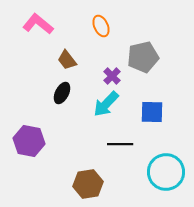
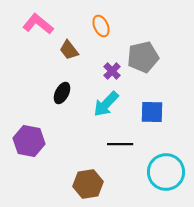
brown trapezoid: moved 2 px right, 10 px up
purple cross: moved 5 px up
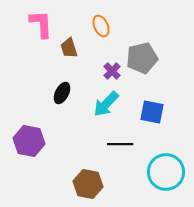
pink L-shape: moved 3 px right; rotated 48 degrees clockwise
brown trapezoid: moved 2 px up; rotated 20 degrees clockwise
gray pentagon: moved 1 px left, 1 px down
blue square: rotated 10 degrees clockwise
brown hexagon: rotated 20 degrees clockwise
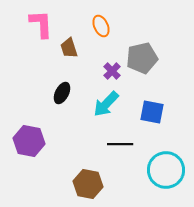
cyan circle: moved 2 px up
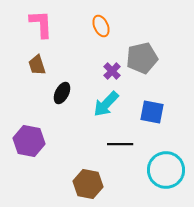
brown trapezoid: moved 32 px left, 17 px down
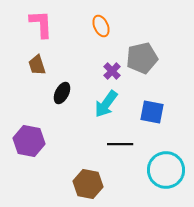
cyan arrow: rotated 8 degrees counterclockwise
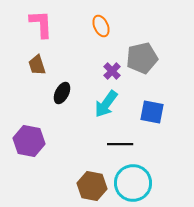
cyan circle: moved 33 px left, 13 px down
brown hexagon: moved 4 px right, 2 px down
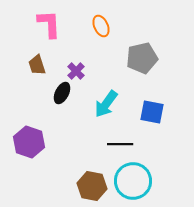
pink L-shape: moved 8 px right
purple cross: moved 36 px left
purple hexagon: moved 1 px down; rotated 8 degrees clockwise
cyan circle: moved 2 px up
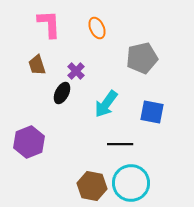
orange ellipse: moved 4 px left, 2 px down
purple hexagon: rotated 20 degrees clockwise
cyan circle: moved 2 px left, 2 px down
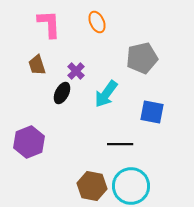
orange ellipse: moved 6 px up
cyan arrow: moved 10 px up
cyan circle: moved 3 px down
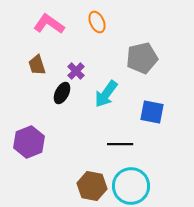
pink L-shape: rotated 52 degrees counterclockwise
